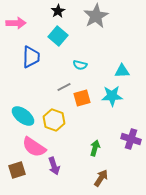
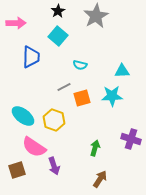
brown arrow: moved 1 px left, 1 px down
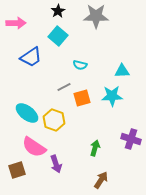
gray star: rotated 30 degrees clockwise
blue trapezoid: rotated 55 degrees clockwise
cyan ellipse: moved 4 px right, 3 px up
purple arrow: moved 2 px right, 2 px up
brown arrow: moved 1 px right, 1 px down
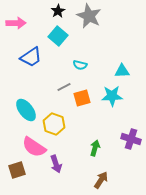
gray star: moved 7 px left; rotated 25 degrees clockwise
cyan ellipse: moved 1 px left, 3 px up; rotated 15 degrees clockwise
yellow hexagon: moved 4 px down
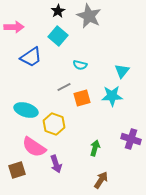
pink arrow: moved 2 px left, 4 px down
cyan triangle: rotated 49 degrees counterclockwise
cyan ellipse: rotated 35 degrees counterclockwise
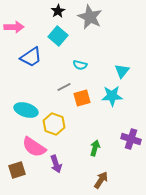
gray star: moved 1 px right, 1 px down
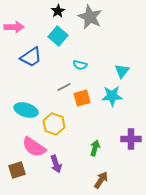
purple cross: rotated 18 degrees counterclockwise
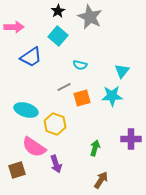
yellow hexagon: moved 1 px right
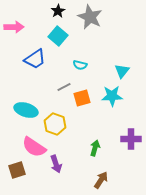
blue trapezoid: moved 4 px right, 2 px down
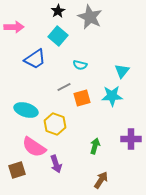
green arrow: moved 2 px up
